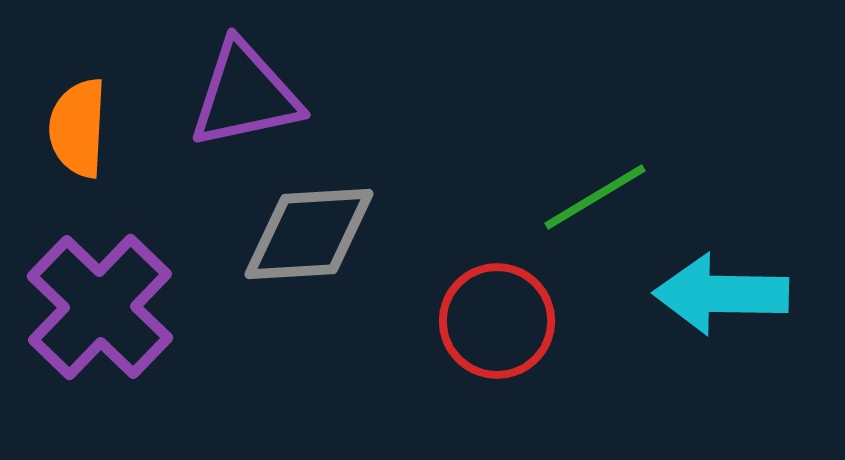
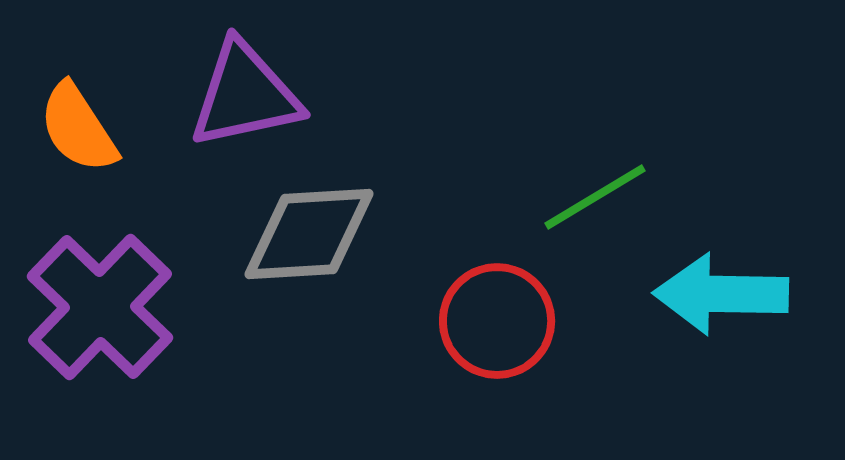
orange semicircle: rotated 36 degrees counterclockwise
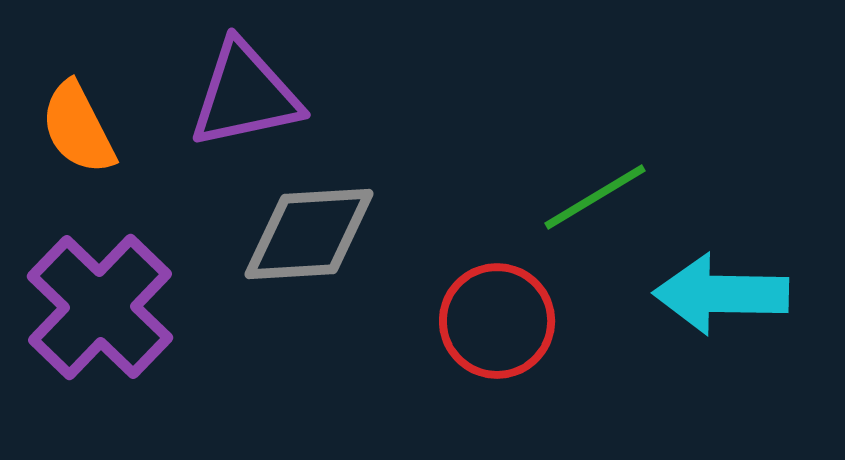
orange semicircle: rotated 6 degrees clockwise
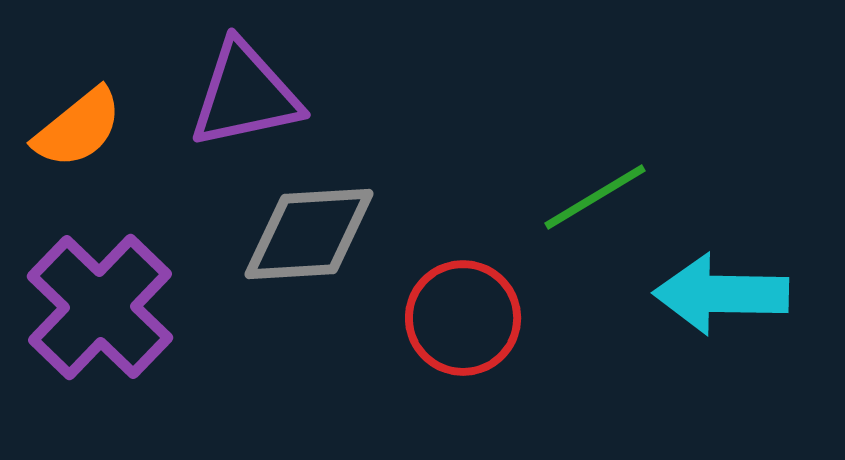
orange semicircle: rotated 102 degrees counterclockwise
red circle: moved 34 px left, 3 px up
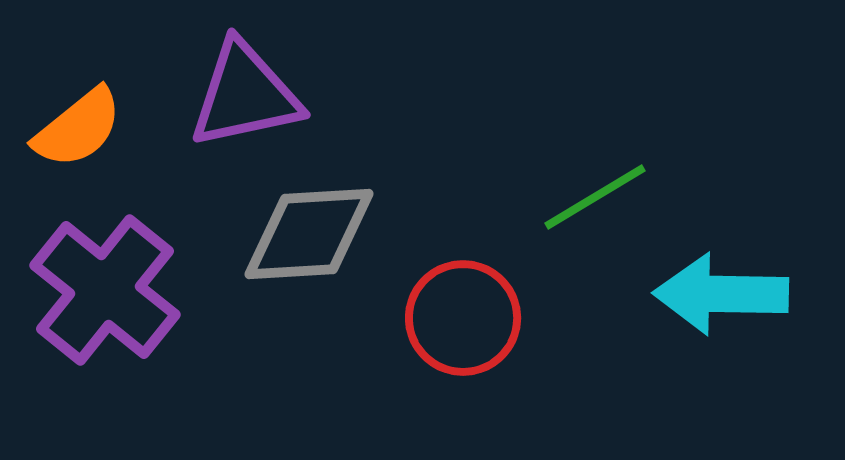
purple cross: moved 5 px right, 17 px up; rotated 5 degrees counterclockwise
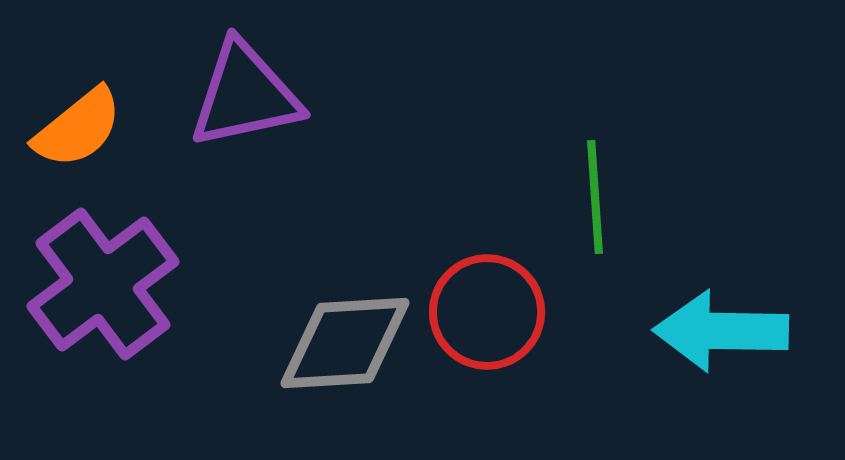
green line: rotated 63 degrees counterclockwise
gray diamond: moved 36 px right, 109 px down
purple cross: moved 2 px left, 6 px up; rotated 14 degrees clockwise
cyan arrow: moved 37 px down
red circle: moved 24 px right, 6 px up
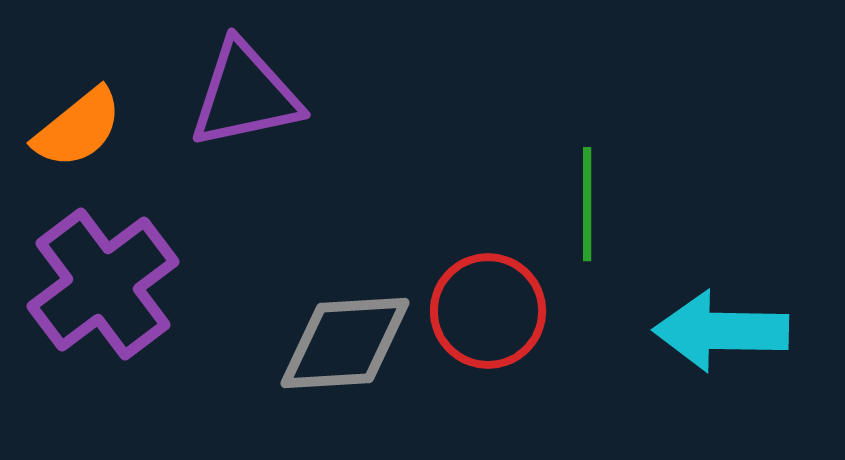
green line: moved 8 px left, 7 px down; rotated 4 degrees clockwise
red circle: moved 1 px right, 1 px up
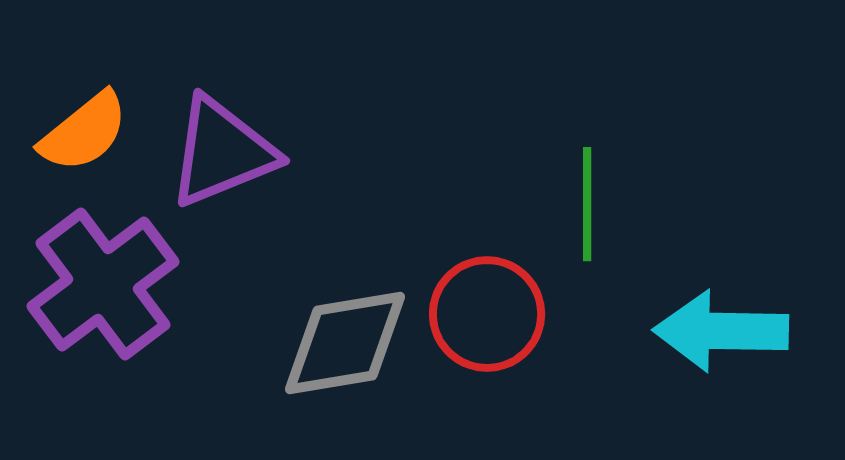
purple triangle: moved 23 px left, 57 px down; rotated 10 degrees counterclockwise
orange semicircle: moved 6 px right, 4 px down
red circle: moved 1 px left, 3 px down
gray diamond: rotated 6 degrees counterclockwise
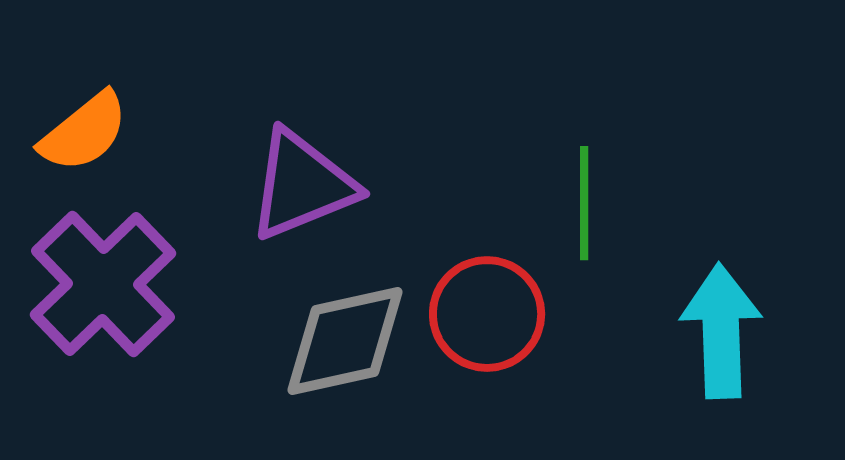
purple triangle: moved 80 px right, 33 px down
green line: moved 3 px left, 1 px up
purple cross: rotated 7 degrees counterclockwise
cyan arrow: rotated 87 degrees clockwise
gray diamond: moved 2 px up; rotated 3 degrees counterclockwise
